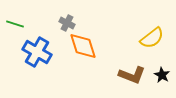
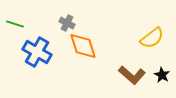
brown L-shape: rotated 20 degrees clockwise
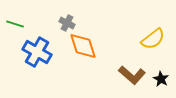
yellow semicircle: moved 1 px right, 1 px down
black star: moved 1 px left, 4 px down
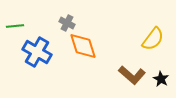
green line: moved 2 px down; rotated 24 degrees counterclockwise
yellow semicircle: rotated 15 degrees counterclockwise
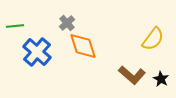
gray cross: rotated 21 degrees clockwise
blue cross: rotated 12 degrees clockwise
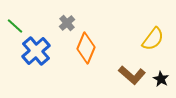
green line: rotated 48 degrees clockwise
orange diamond: moved 3 px right, 2 px down; rotated 40 degrees clockwise
blue cross: moved 1 px left, 1 px up; rotated 8 degrees clockwise
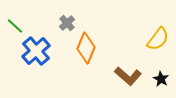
yellow semicircle: moved 5 px right
brown L-shape: moved 4 px left, 1 px down
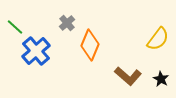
green line: moved 1 px down
orange diamond: moved 4 px right, 3 px up
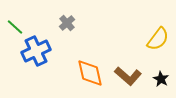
orange diamond: moved 28 px down; rotated 36 degrees counterclockwise
blue cross: rotated 16 degrees clockwise
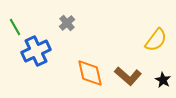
green line: rotated 18 degrees clockwise
yellow semicircle: moved 2 px left, 1 px down
black star: moved 2 px right, 1 px down
